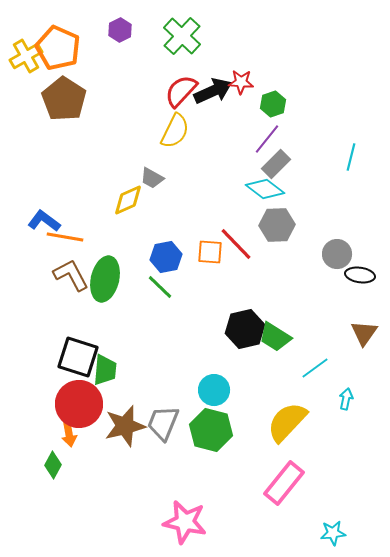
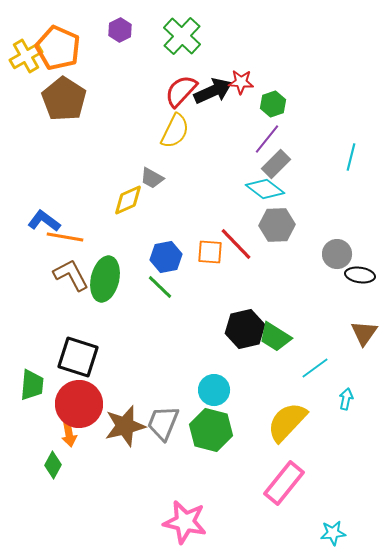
green trapezoid at (105, 370): moved 73 px left, 15 px down
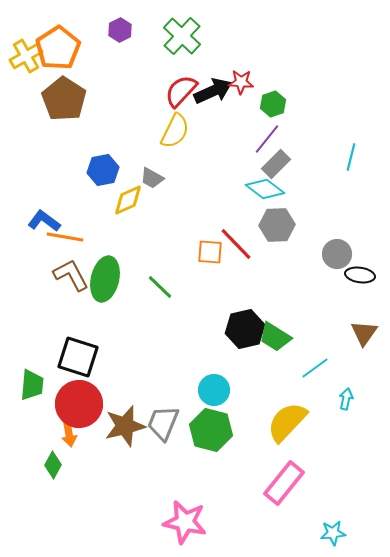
orange pentagon at (58, 48): rotated 15 degrees clockwise
blue hexagon at (166, 257): moved 63 px left, 87 px up
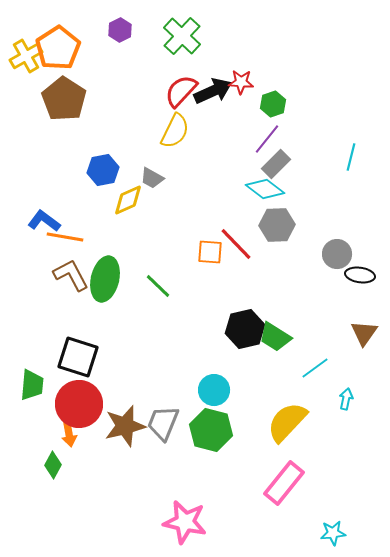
green line at (160, 287): moved 2 px left, 1 px up
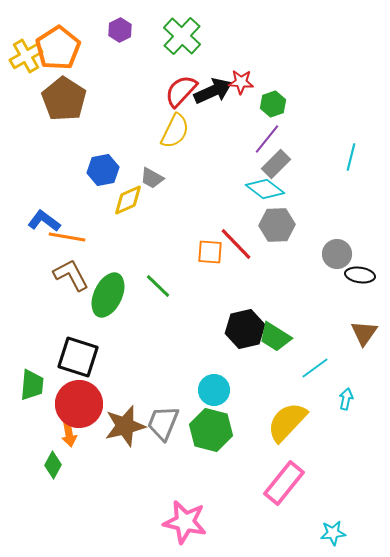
orange line at (65, 237): moved 2 px right
green ellipse at (105, 279): moved 3 px right, 16 px down; rotated 12 degrees clockwise
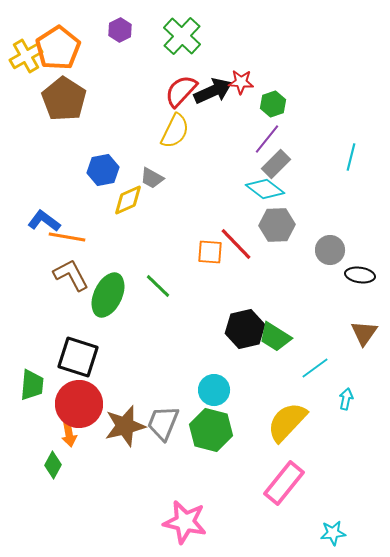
gray circle at (337, 254): moved 7 px left, 4 px up
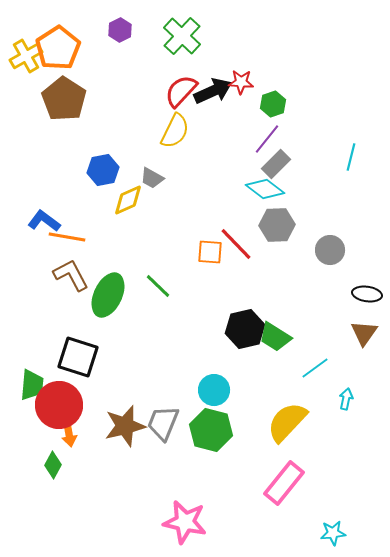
black ellipse at (360, 275): moved 7 px right, 19 px down
red circle at (79, 404): moved 20 px left, 1 px down
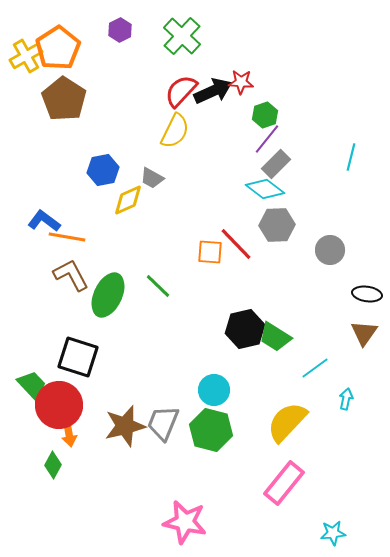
green hexagon at (273, 104): moved 8 px left, 11 px down
green trapezoid at (32, 385): rotated 48 degrees counterclockwise
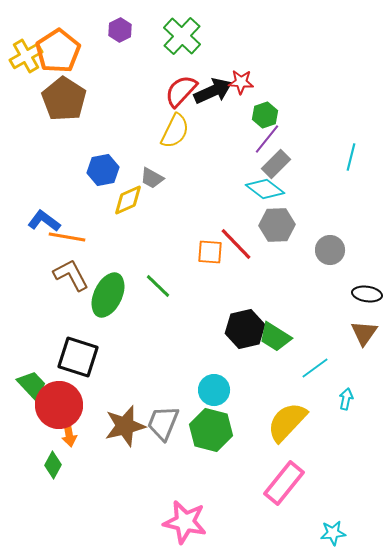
orange pentagon at (58, 48): moved 3 px down
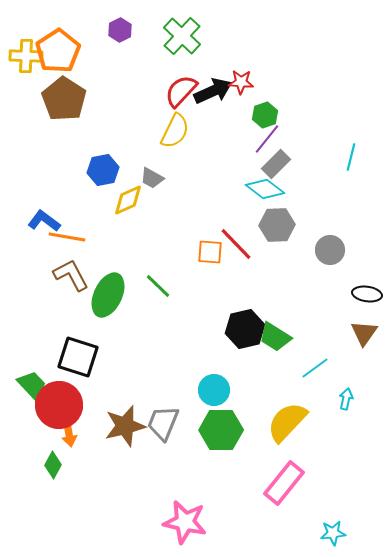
yellow cross at (26, 56): rotated 32 degrees clockwise
green hexagon at (211, 430): moved 10 px right; rotated 15 degrees counterclockwise
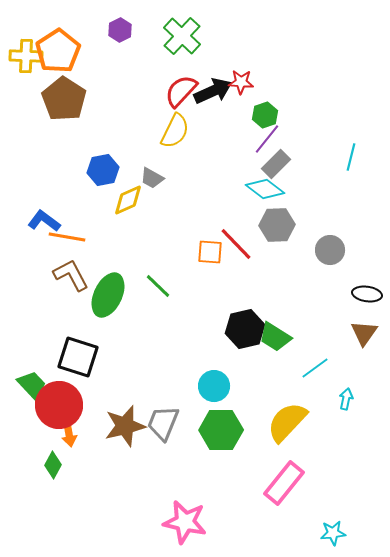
cyan circle at (214, 390): moved 4 px up
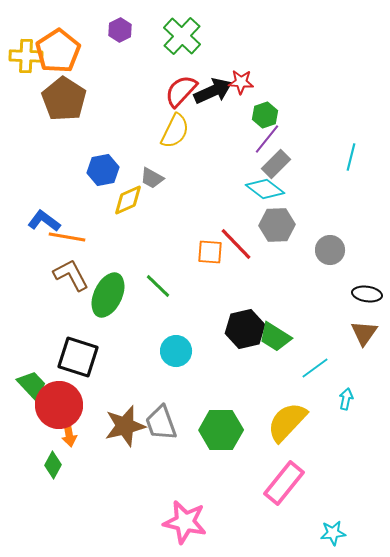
cyan circle at (214, 386): moved 38 px left, 35 px up
gray trapezoid at (163, 423): moved 2 px left; rotated 42 degrees counterclockwise
